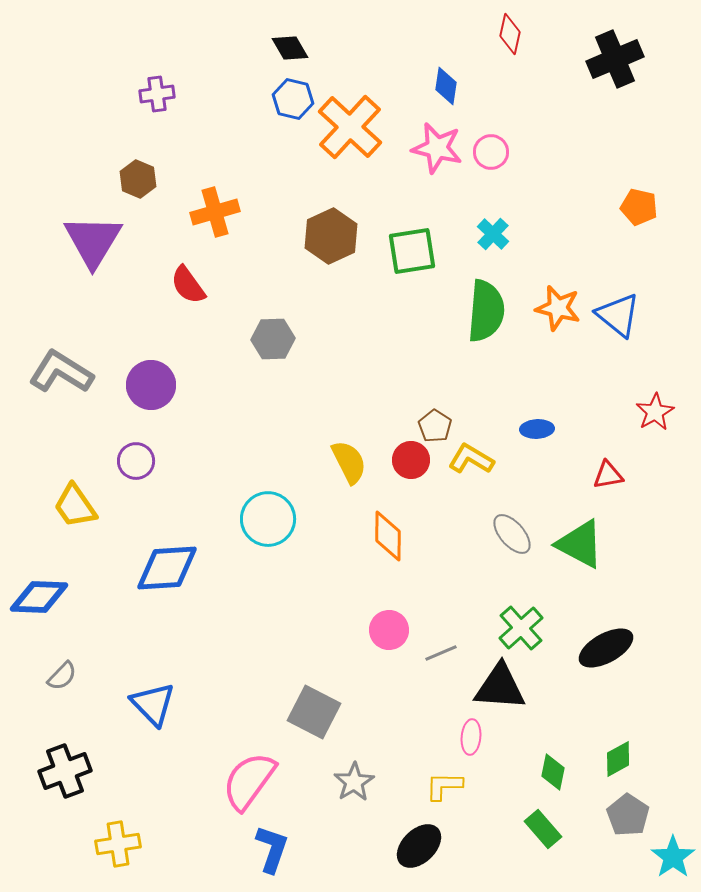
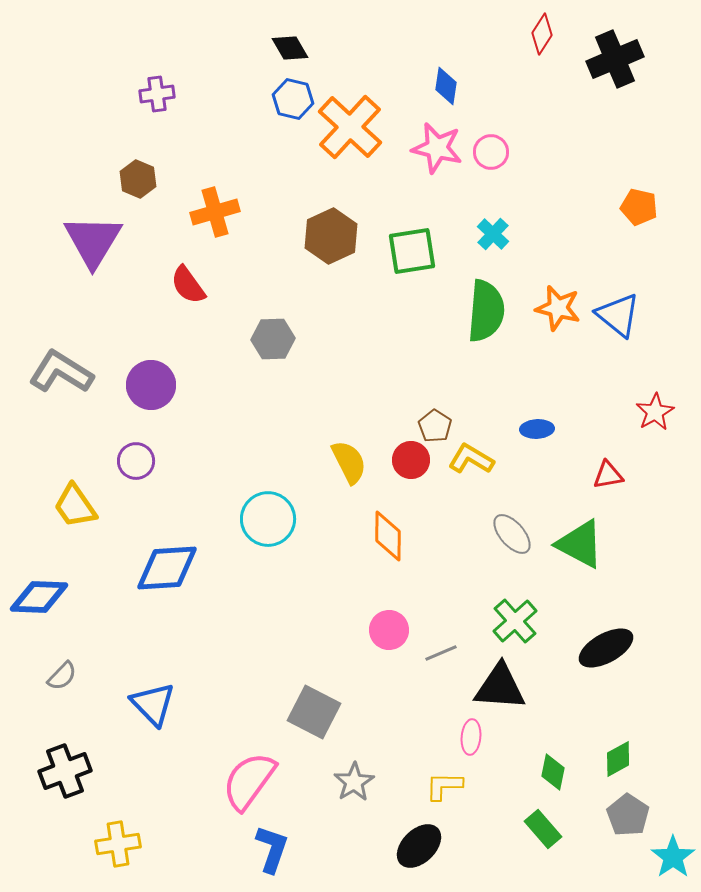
red diamond at (510, 34): moved 32 px right; rotated 21 degrees clockwise
green cross at (521, 628): moved 6 px left, 7 px up
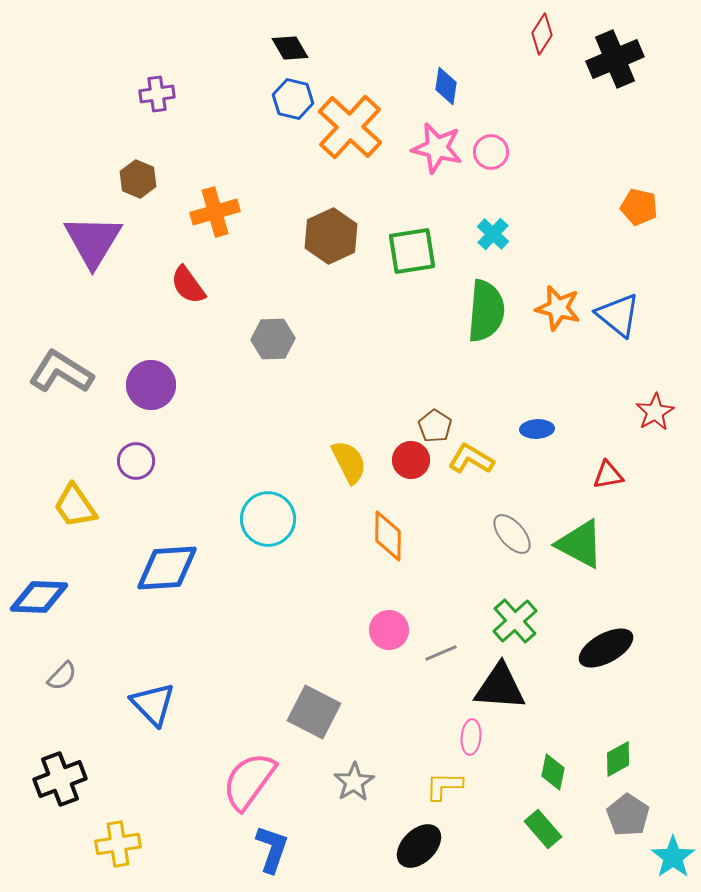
black cross at (65, 771): moved 5 px left, 8 px down
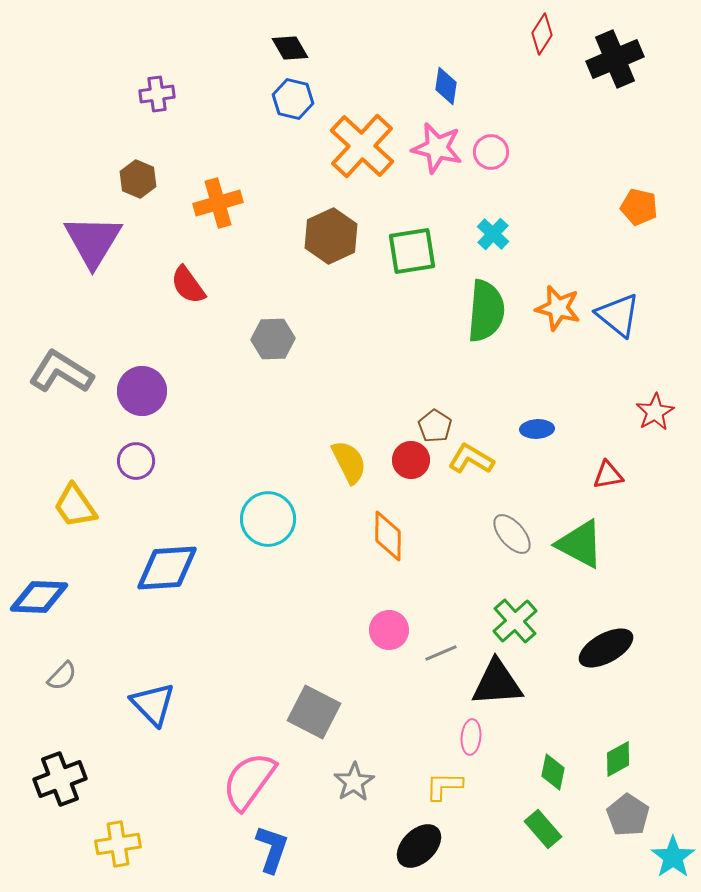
orange cross at (350, 127): moved 12 px right, 19 px down
orange cross at (215, 212): moved 3 px right, 9 px up
purple circle at (151, 385): moved 9 px left, 6 px down
black triangle at (500, 687): moved 3 px left, 4 px up; rotated 8 degrees counterclockwise
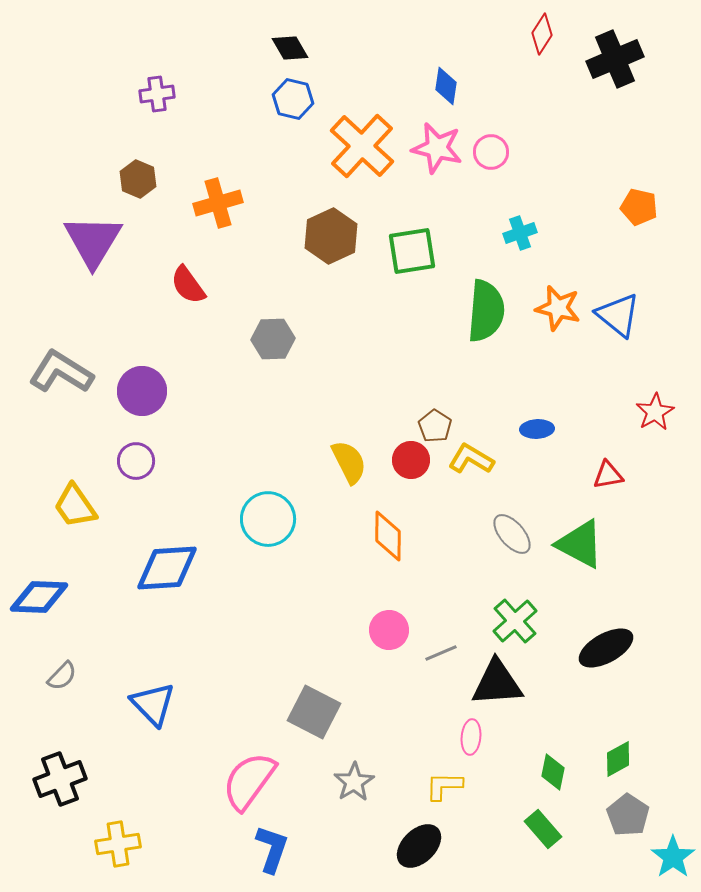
cyan cross at (493, 234): moved 27 px right, 1 px up; rotated 28 degrees clockwise
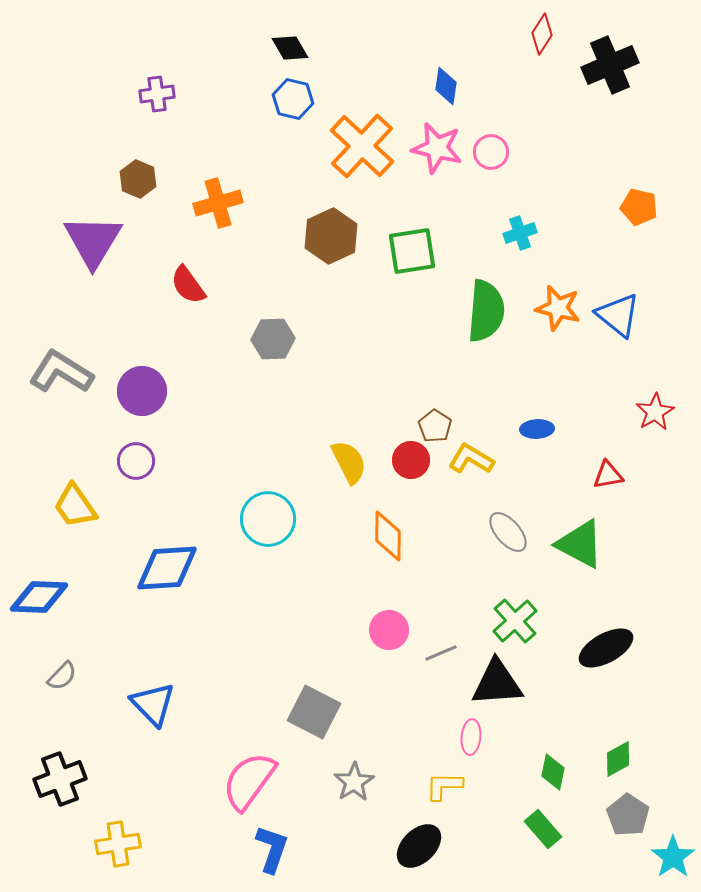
black cross at (615, 59): moved 5 px left, 6 px down
gray ellipse at (512, 534): moved 4 px left, 2 px up
